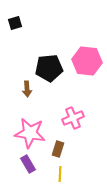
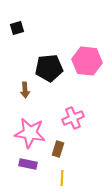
black square: moved 2 px right, 5 px down
brown arrow: moved 2 px left, 1 px down
purple rectangle: rotated 48 degrees counterclockwise
yellow line: moved 2 px right, 4 px down
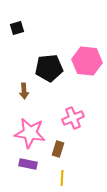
brown arrow: moved 1 px left, 1 px down
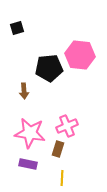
pink hexagon: moved 7 px left, 6 px up
pink cross: moved 6 px left, 8 px down
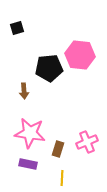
pink cross: moved 20 px right, 16 px down
